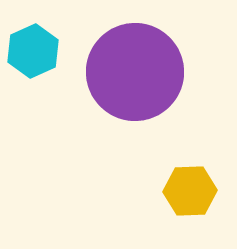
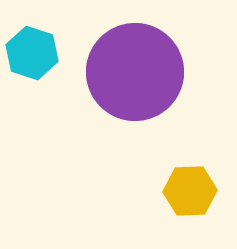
cyan hexagon: moved 1 px left, 2 px down; rotated 18 degrees counterclockwise
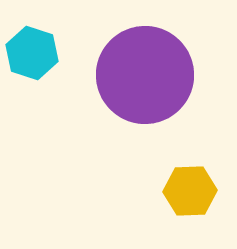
purple circle: moved 10 px right, 3 px down
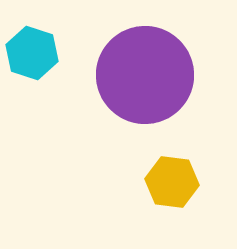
yellow hexagon: moved 18 px left, 9 px up; rotated 9 degrees clockwise
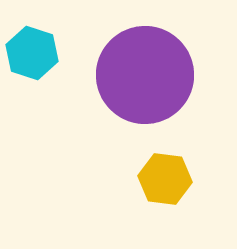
yellow hexagon: moved 7 px left, 3 px up
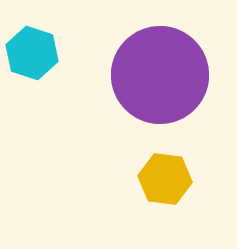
purple circle: moved 15 px right
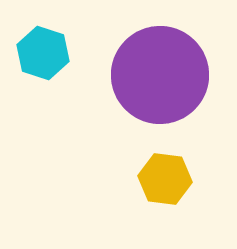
cyan hexagon: moved 11 px right
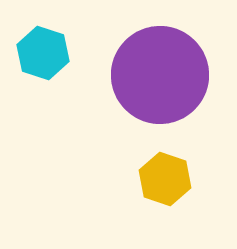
yellow hexagon: rotated 12 degrees clockwise
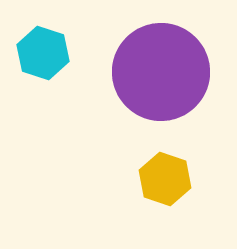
purple circle: moved 1 px right, 3 px up
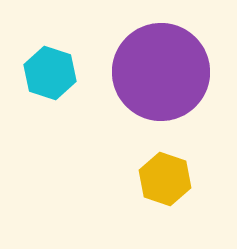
cyan hexagon: moved 7 px right, 20 px down
